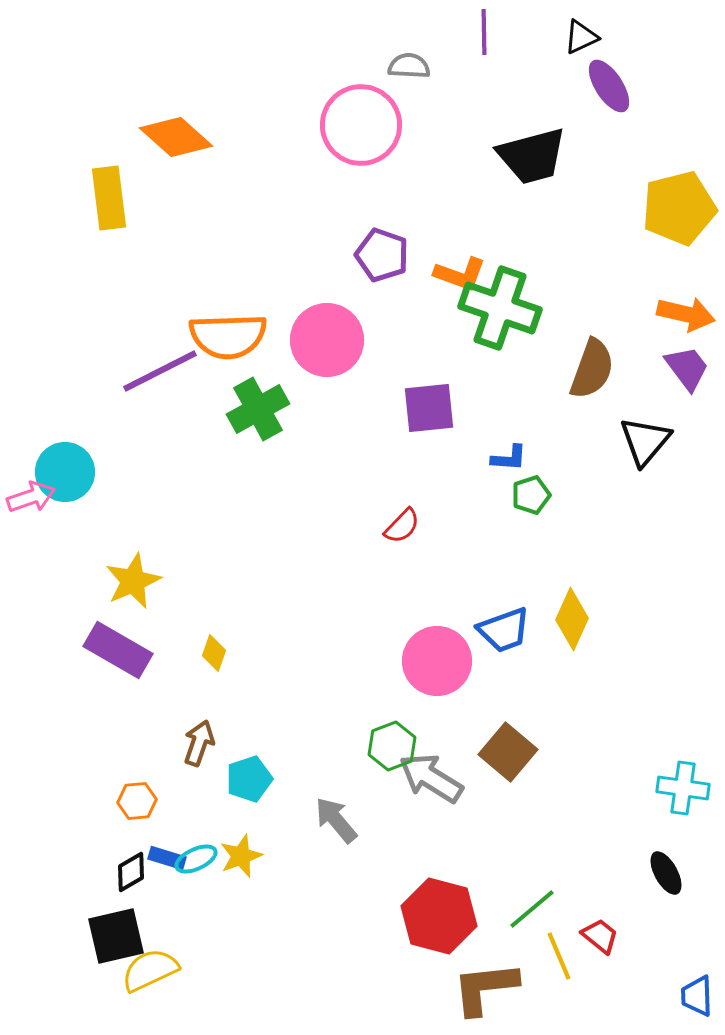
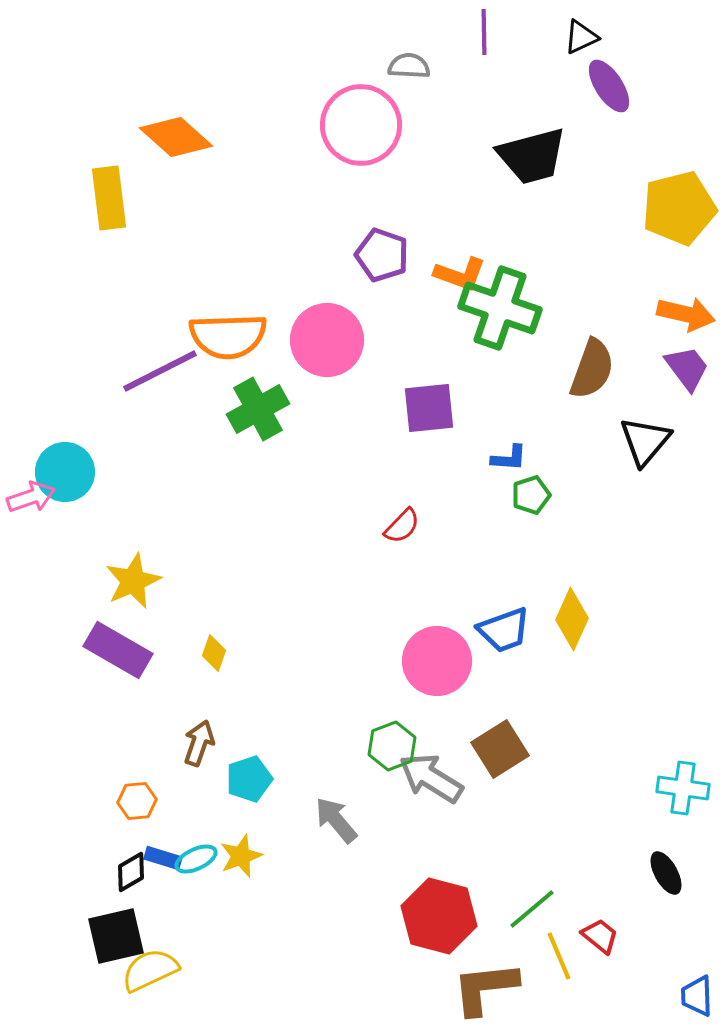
brown square at (508, 752): moved 8 px left, 3 px up; rotated 18 degrees clockwise
blue rectangle at (167, 858): moved 4 px left
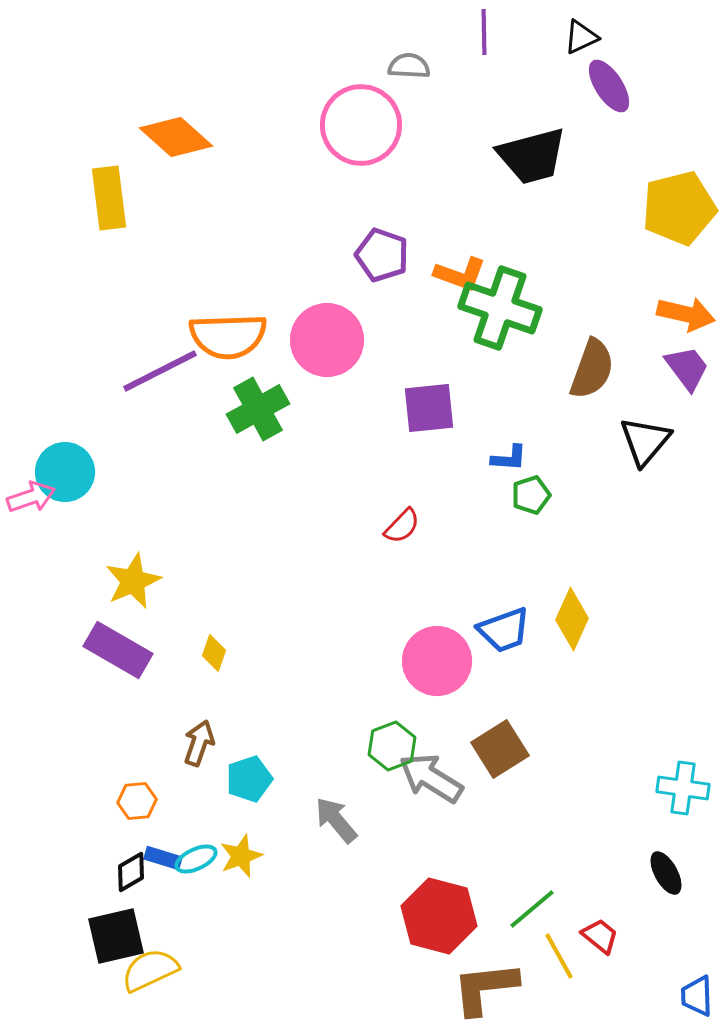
yellow line at (559, 956): rotated 6 degrees counterclockwise
